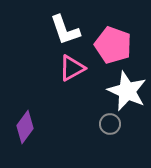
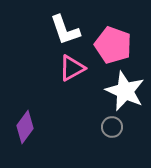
white star: moved 2 px left
gray circle: moved 2 px right, 3 px down
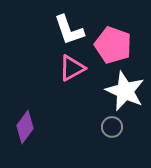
white L-shape: moved 4 px right
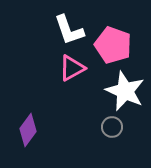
purple diamond: moved 3 px right, 3 px down
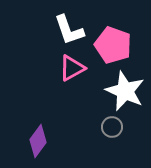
purple diamond: moved 10 px right, 11 px down
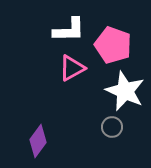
white L-shape: rotated 72 degrees counterclockwise
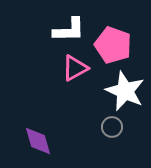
pink triangle: moved 3 px right
purple diamond: rotated 52 degrees counterclockwise
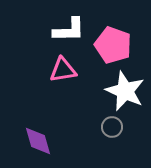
pink triangle: moved 12 px left, 2 px down; rotated 20 degrees clockwise
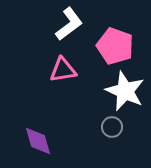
white L-shape: moved 6 px up; rotated 36 degrees counterclockwise
pink pentagon: moved 2 px right, 1 px down
